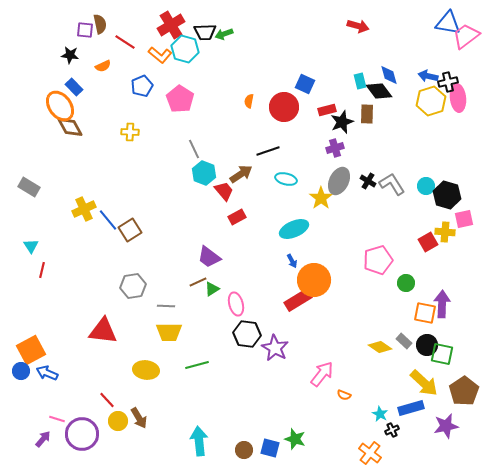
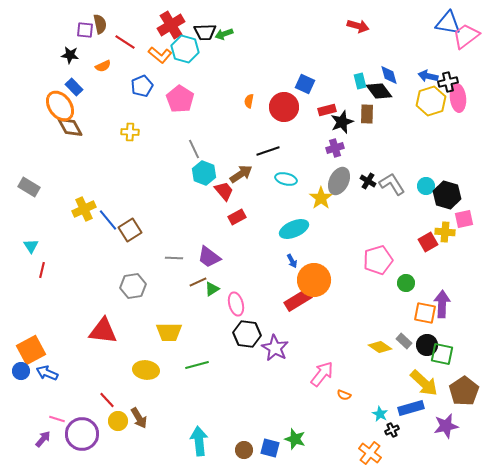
gray line at (166, 306): moved 8 px right, 48 px up
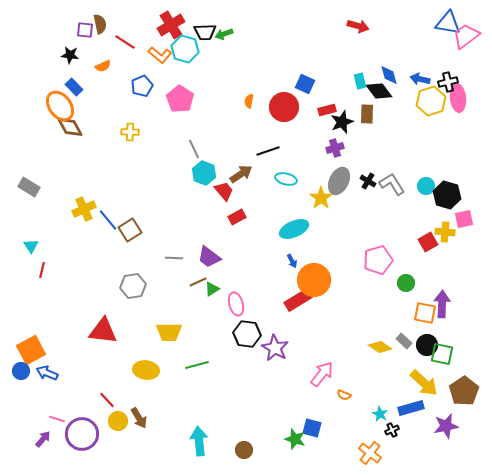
blue arrow at (428, 76): moved 8 px left, 3 px down
blue square at (270, 448): moved 42 px right, 20 px up
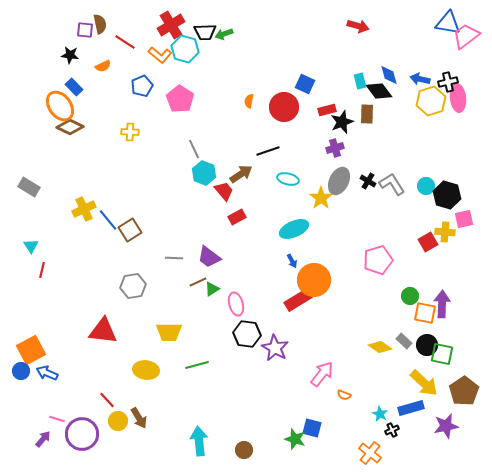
brown diamond at (70, 127): rotated 36 degrees counterclockwise
cyan ellipse at (286, 179): moved 2 px right
green circle at (406, 283): moved 4 px right, 13 px down
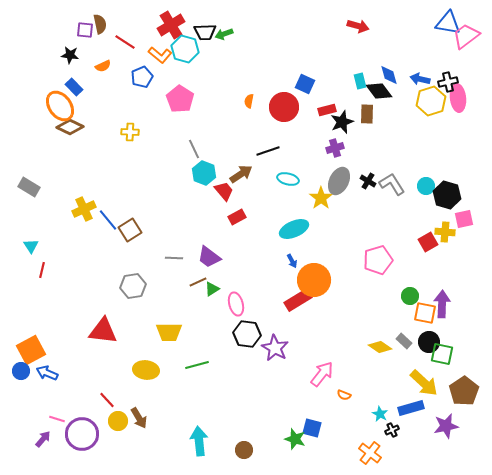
blue pentagon at (142, 86): moved 9 px up
black circle at (427, 345): moved 2 px right, 3 px up
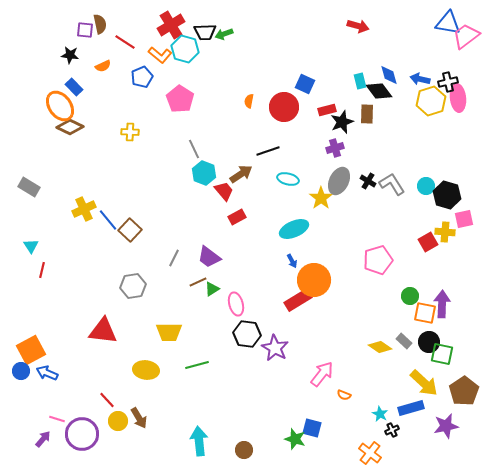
brown square at (130, 230): rotated 15 degrees counterclockwise
gray line at (174, 258): rotated 66 degrees counterclockwise
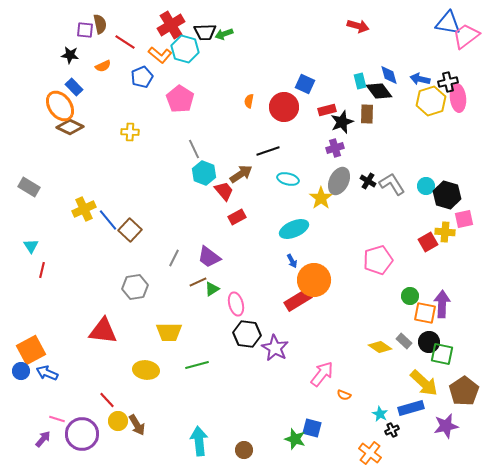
gray hexagon at (133, 286): moved 2 px right, 1 px down
brown arrow at (139, 418): moved 2 px left, 7 px down
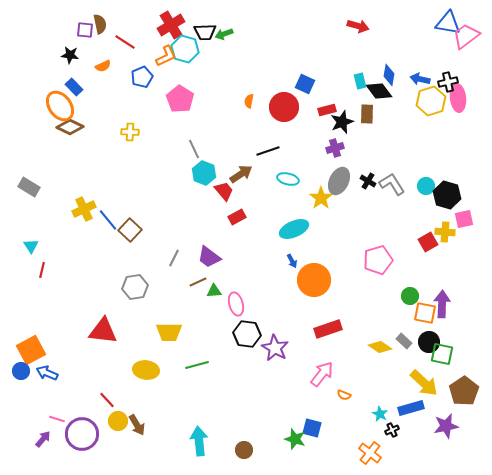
orange L-shape at (160, 55): moved 6 px right, 1 px down; rotated 65 degrees counterclockwise
blue diamond at (389, 75): rotated 25 degrees clockwise
green triangle at (212, 289): moved 2 px right, 2 px down; rotated 28 degrees clockwise
red rectangle at (298, 300): moved 30 px right, 29 px down; rotated 12 degrees clockwise
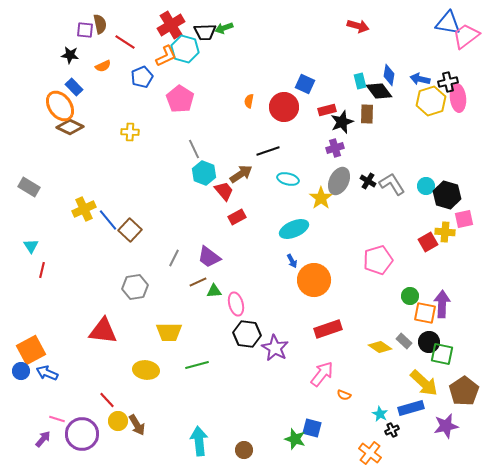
green arrow at (224, 34): moved 6 px up
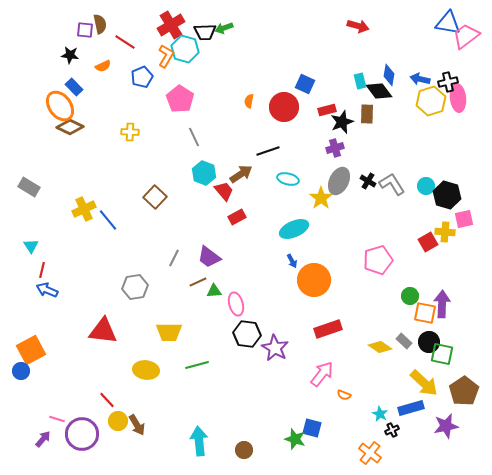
orange L-shape at (166, 56): rotated 35 degrees counterclockwise
gray line at (194, 149): moved 12 px up
brown square at (130, 230): moved 25 px right, 33 px up
blue arrow at (47, 373): moved 83 px up
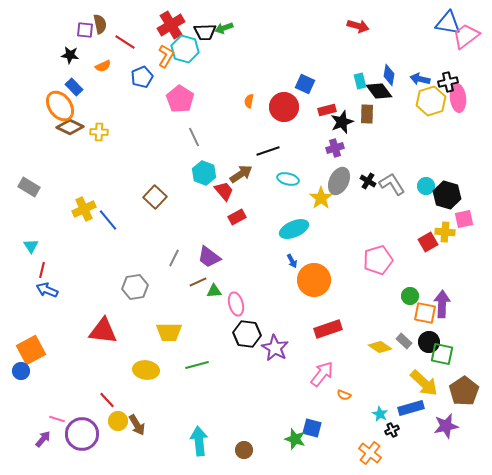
yellow cross at (130, 132): moved 31 px left
